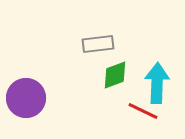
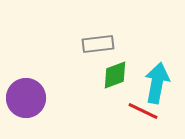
cyan arrow: rotated 9 degrees clockwise
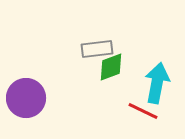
gray rectangle: moved 1 px left, 5 px down
green diamond: moved 4 px left, 8 px up
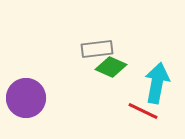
green diamond: rotated 44 degrees clockwise
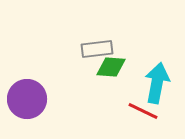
green diamond: rotated 20 degrees counterclockwise
purple circle: moved 1 px right, 1 px down
